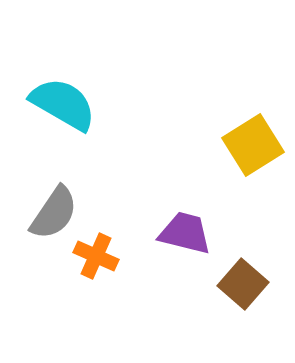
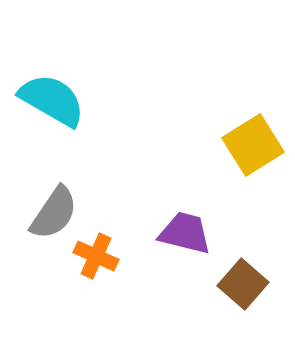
cyan semicircle: moved 11 px left, 4 px up
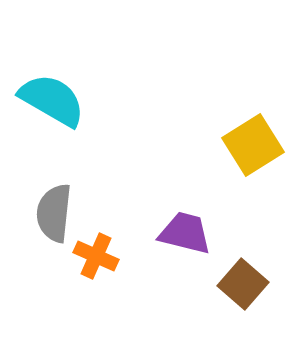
gray semicircle: rotated 152 degrees clockwise
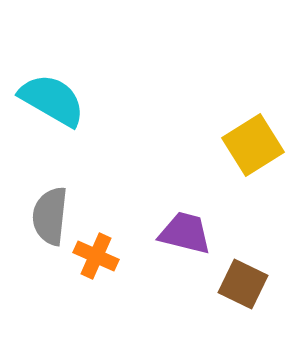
gray semicircle: moved 4 px left, 3 px down
brown square: rotated 15 degrees counterclockwise
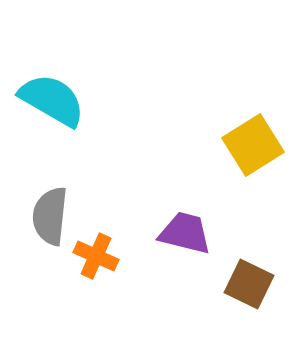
brown square: moved 6 px right
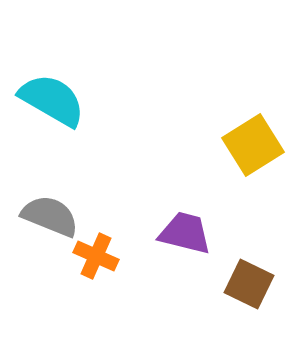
gray semicircle: rotated 106 degrees clockwise
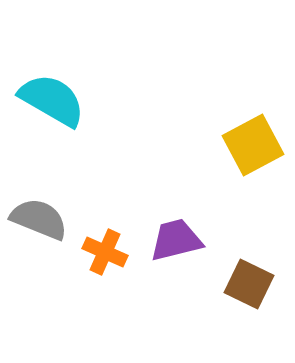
yellow square: rotated 4 degrees clockwise
gray semicircle: moved 11 px left, 3 px down
purple trapezoid: moved 9 px left, 7 px down; rotated 28 degrees counterclockwise
orange cross: moved 9 px right, 4 px up
